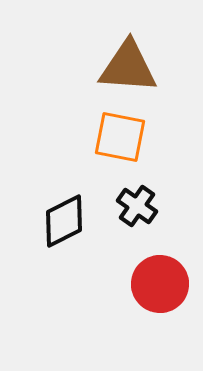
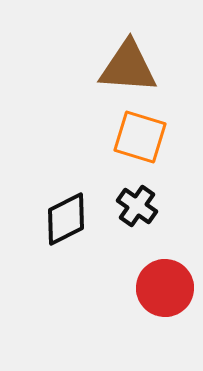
orange square: moved 20 px right; rotated 6 degrees clockwise
black diamond: moved 2 px right, 2 px up
red circle: moved 5 px right, 4 px down
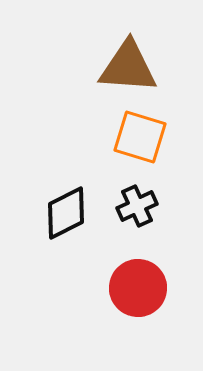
black cross: rotated 30 degrees clockwise
black diamond: moved 6 px up
red circle: moved 27 px left
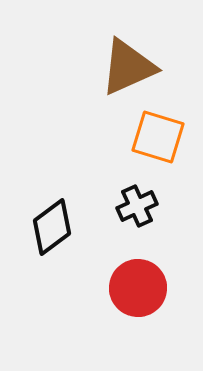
brown triangle: rotated 28 degrees counterclockwise
orange square: moved 18 px right
black diamond: moved 14 px left, 14 px down; rotated 10 degrees counterclockwise
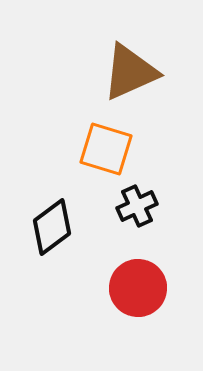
brown triangle: moved 2 px right, 5 px down
orange square: moved 52 px left, 12 px down
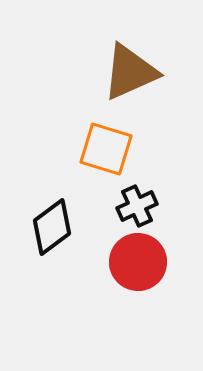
red circle: moved 26 px up
